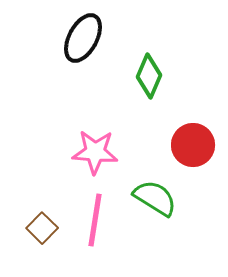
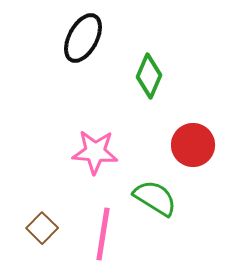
pink line: moved 8 px right, 14 px down
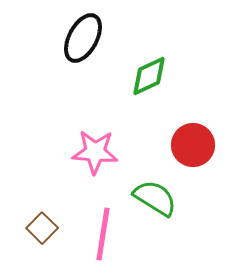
green diamond: rotated 42 degrees clockwise
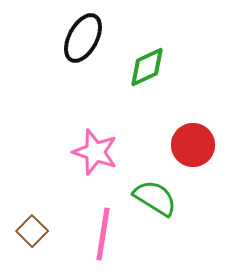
green diamond: moved 2 px left, 9 px up
pink star: rotated 15 degrees clockwise
brown square: moved 10 px left, 3 px down
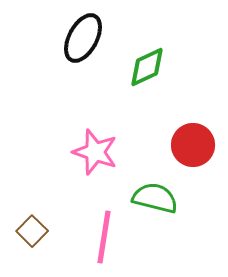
green semicircle: rotated 18 degrees counterclockwise
pink line: moved 1 px right, 3 px down
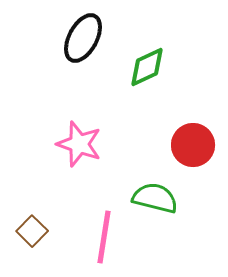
pink star: moved 16 px left, 8 px up
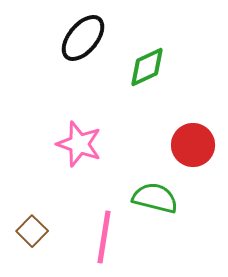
black ellipse: rotated 12 degrees clockwise
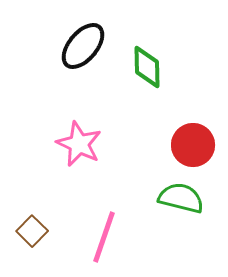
black ellipse: moved 8 px down
green diamond: rotated 66 degrees counterclockwise
pink star: rotated 6 degrees clockwise
green semicircle: moved 26 px right
pink line: rotated 10 degrees clockwise
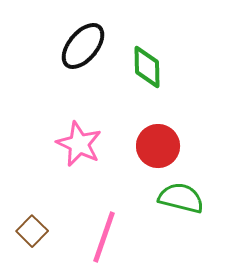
red circle: moved 35 px left, 1 px down
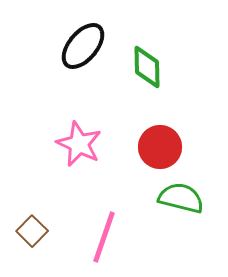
red circle: moved 2 px right, 1 px down
